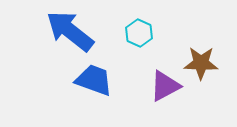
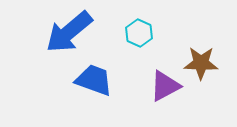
blue arrow: moved 1 px left, 1 px down; rotated 78 degrees counterclockwise
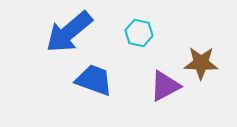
cyan hexagon: rotated 12 degrees counterclockwise
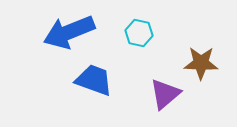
blue arrow: rotated 18 degrees clockwise
purple triangle: moved 8 px down; rotated 12 degrees counterclockwise
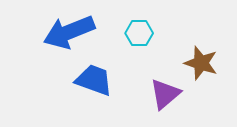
cyan hexagon: rotated 12 degrees counterclockwise
brown star: rotated 16 degrees clockwise
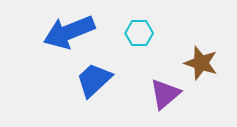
blue trapezoid: rotated 63 degrees counterclockwise
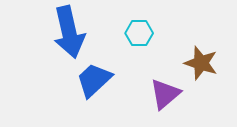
blue arrow: rotated 81 degrees counterclockwise
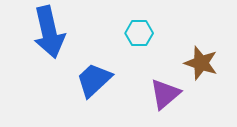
blue arrow: moved 20 px left
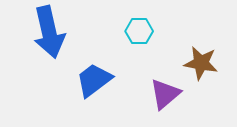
cyan hexagon: moved 2 px up
brown star: rotated 8 degrees counterclockwise
blue trapezoid: rotated 6 degrees clockwise
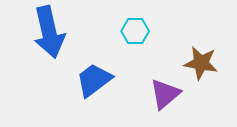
cyan hexagon: moved 4 px left
